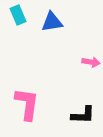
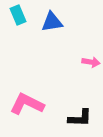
pink L-shape: rotated 72 degrees counterclockwise
black L-shape: moved 3 px left, 3 px down
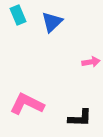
blue triangle: rotated 35 degrees counterclockwise
pink arrow: rotated 18 degrees counterclockwise
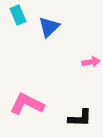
blue triangle: moved 3 px left, 5 px down
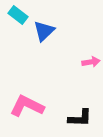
cyan rectangle: rotated 30 degrees counterclockwise
blue triangle: moved 5 px left, 4 px down
pink L-shape: moved 2 px down
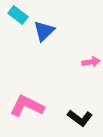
black L-shape: rotated 35 degrees clockwise
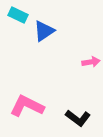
cyan rectangle: rotated 12 degrees counterclockwise
blue triangle: rotated 10 degrees clockwise
black L-shape: moved 2 px left
